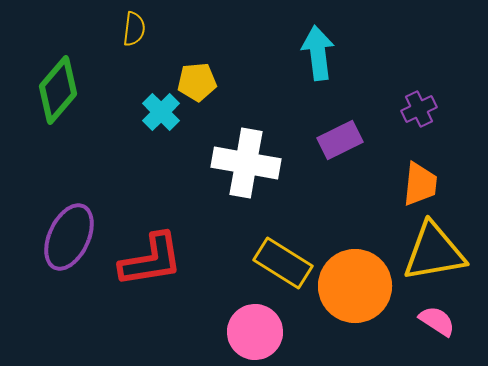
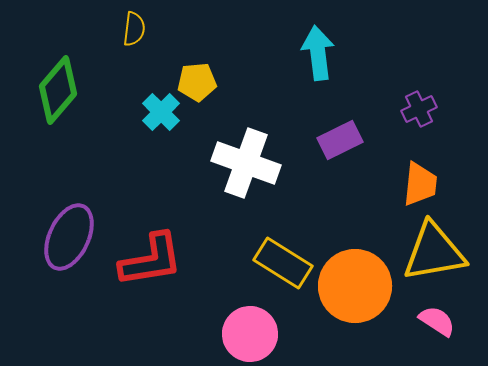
white cross: rotated 10 degrees clockwise
pink circle: moved 5 px left, 2 px down
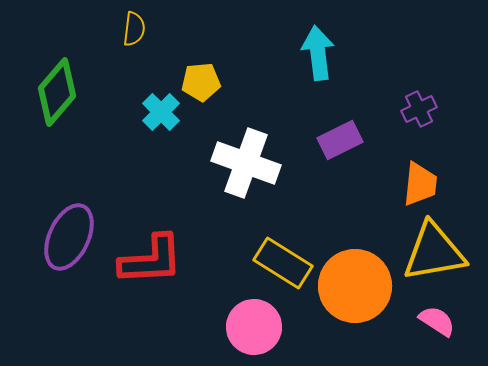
yellow pentagon: moved 4 px right
green diamond: moved 1 px left, 2 px down
red L-shape: rotated 6 degrees clockwise
pink circle: moved 4 px right, 7 px up
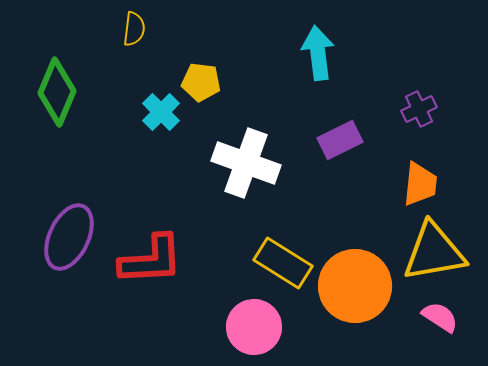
yellow pentagon: rotated 12 degrees clockwise
green diamond: rotated 18 degrees counterclockwise
pink semicircle: moved 3 px right, 4 px up
